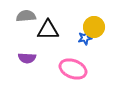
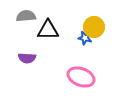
blue star: rotated 24 degrees clockwise
pink ellipse: moved 8 px right, 8 px down
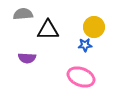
gray semicircle: moved 3 px left, 2 px up
blue star: moved 7 px down; rotated 16 degrees counterclockwise
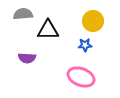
yellow circle: moved 1 px left, 6 px up
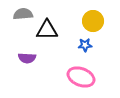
black triangle: moved 1 px left
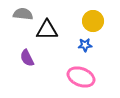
gray semicircle: rotated 12 degrees clockwise
purple semicircle: rotated 60 degrees clockwise
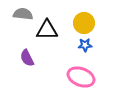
yellow circle: moved 9 px left, 2 px down
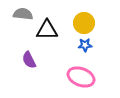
purple semicircle: moved 2 px right, 2 px down
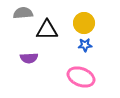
gray semicircle: moved 1 px up; rotated 12 degrees counterclockwise
purple semicircle: moved 2 px up; rotated 66 degrees counterclockwise
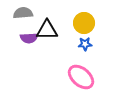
blue star: moved 1 px up
purple semicircle: moved 20 px up
pink ellipse: rotated 20 degrees clockwise
